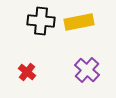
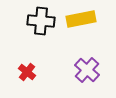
yellow rectangle: moved 2 px right, 3 px up
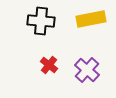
yellow rectangle: moved 10 px right
red cross: moved 22 px right, 7 px up
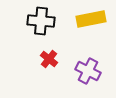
red cross: moved 6 px up
purple cross: moved 1 px right, 1 px down; rotated 15 degrees counterclockwise
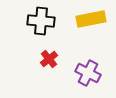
red cross: rotated 12 degrees clockwise
purple cross: moved 2 px down
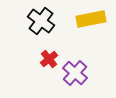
black cross: rotated 32 degrees clockwise
purple cross: moved 13 px left; rotated 15 degrees clockwise
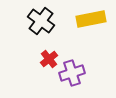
purple cross: moved 3 px left; rotated 30 degrees clockwise
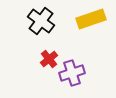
yellow rectangle: rotated 8 degrees counterclockwise
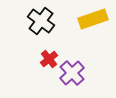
yellow rectangle: moved 2 px right
purple cross: rotated 25 degrees counterclockwise
